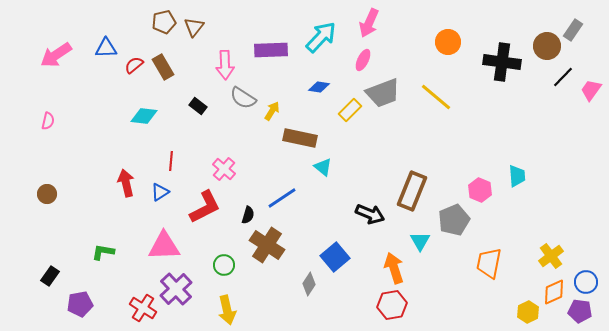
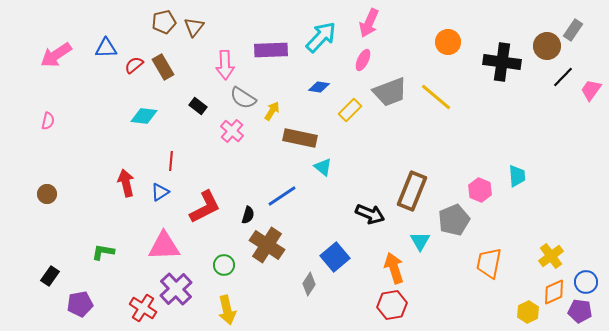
gray trapezoid at (383, 93): moved 7 px right, 1 px up
pink cross at (224, 169): moved 8 px right, 38 px up
blue line at (282, 198): moved 2 px up
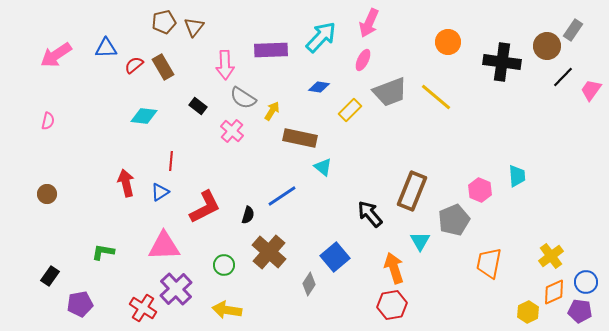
black arrow at (370, 214): rotated 152 degrees counterclockwise
brown cross at (267, 245): moved 2 px right, 7 px down; rotated 8 degrees clockwise
yellow arrow at (227, 310): rotated 112 degrees clockwise
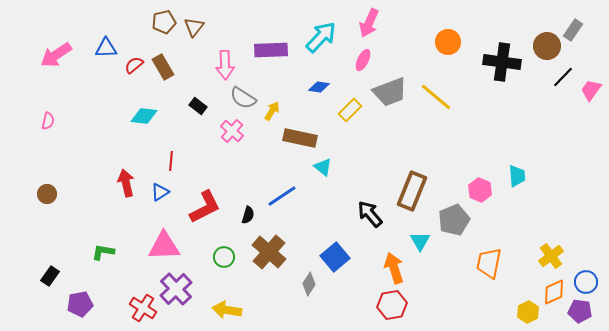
green circle at (224, 265): moved 8 px up
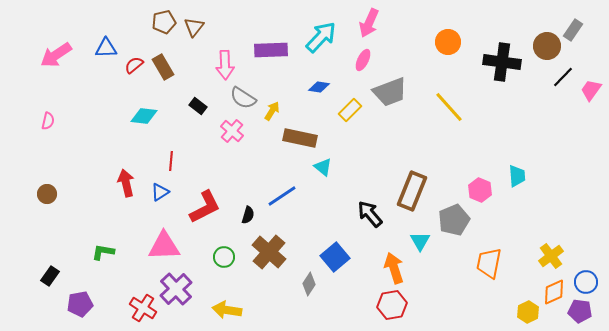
yellow line at (436, 97): moved 13 px right, 10 px down; rotated 8 degrees clockwise
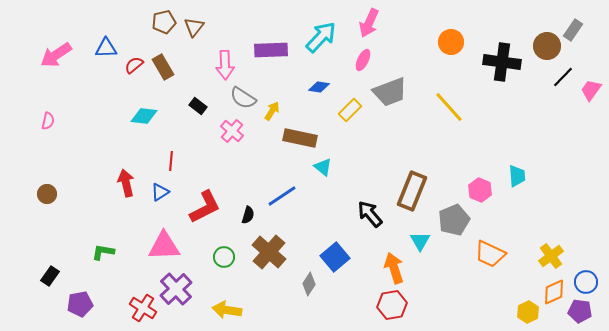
orange circle at (448, 42): moved 3 px right
orange trapezoid at (489, 263): moved 1 px right, 9 px up; rotated 76 degrees counterclockwise
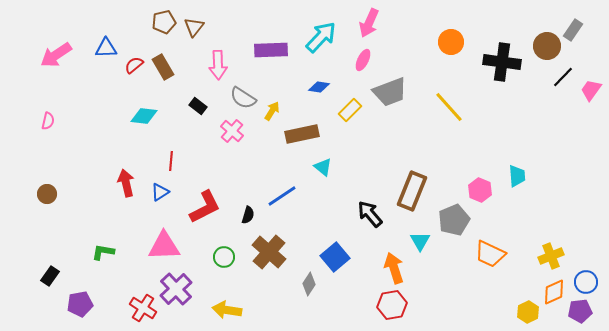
pink arrow at (225, 65): moved 7 px left
brown rectangle at (300, 138): moved 2 px right, 4 px up; rotated 24 degrees counterclockwise
yellow cross at (551, 256): rotated 15 degrees clockwise
purple pentagon at (580, 311): rotated 15 degrees counterclockwise
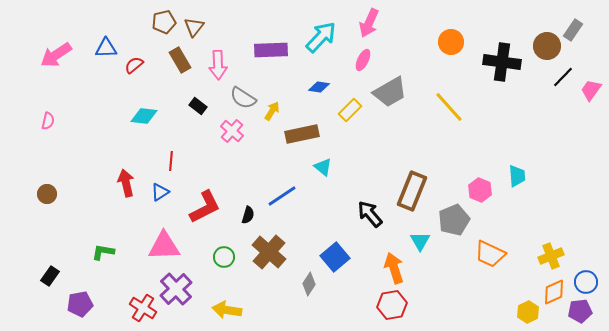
brown rectangle at (163, 67): moved 17 px right, 7 px up
gray trapezoid at (390, 92): rotated 9 degrees counterclockwise
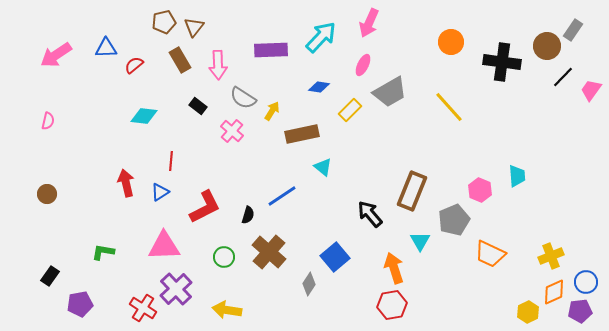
pink ellipse at (363, 60): moved 5 px down
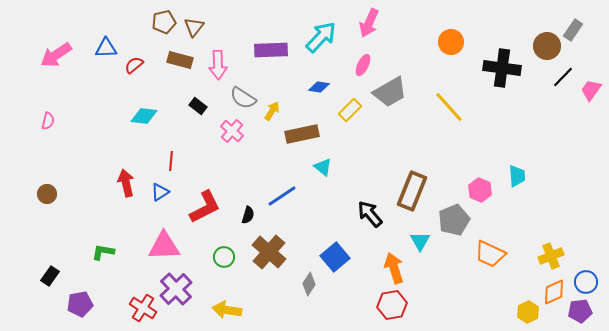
brown rectangle at (180, 60): rotated 45 degrees counterclockwise
black cross at (502, 62): moved 6 px down
